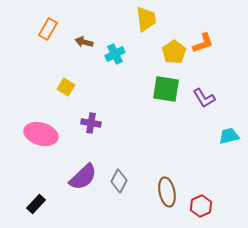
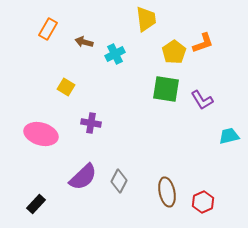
purple L-shape: moved 2 px left, 2 px down
red hexagon: moved 2 px right, 4 px up
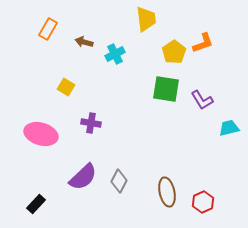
cyan trapezoid: moved 8 px up
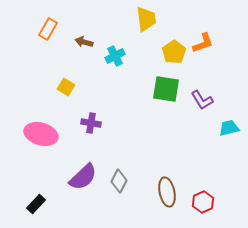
cyan cross: moved 2 px down
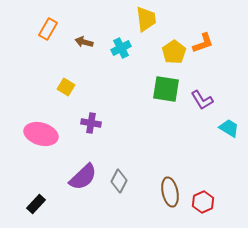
cyan cross: moved 6 px right, 8 px up
cyan trapezoid: rotated 45 degrees clockwise
brown ellipse: moved 3 px right
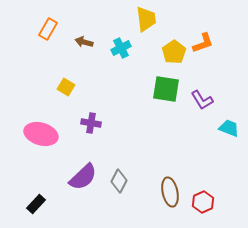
cyan trapezoid: rotated 10 degrees counterclockwise
